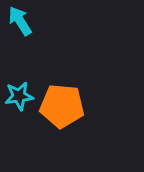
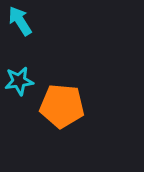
cyan star: moved 15 px up
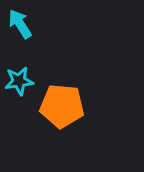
cyan arrow: moved 3 px down
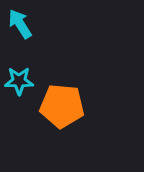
cyan star: rotated 8 degrees clockwise
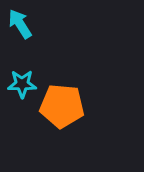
cyan star: moved 3 px right, 3 px down
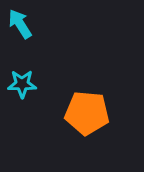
orange pentagon: moved 25 px right, 7 px down
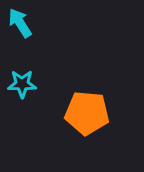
cyan arrow: moved 1 px up
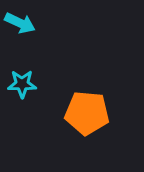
cyan arrow: rotated 148 degrees clockwise
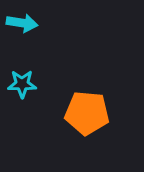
cyan arrow: moved 2 px right; rotated 16 degrees counterclockwise
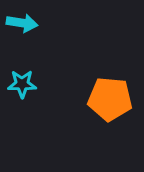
orange pentagon: moved 23 px right, 14 px up
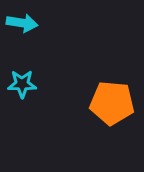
orange pentagon: moved 2 px right, 4 px down
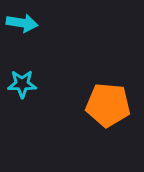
orange pentagon: moved 4 px left, 2 px down
